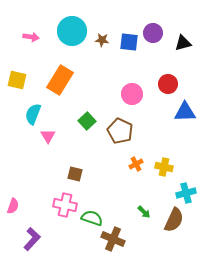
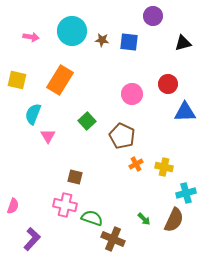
purple circle: moved 17 px up
brown pentagon: moved 2 px right, 5 px down
brown square: moved 3 px down
green arrow: moved 7 px down
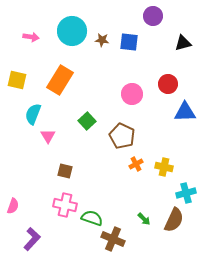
brown square: moved 10 px left, 6 px up
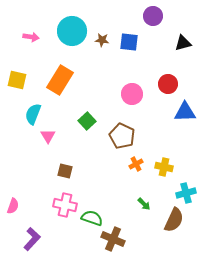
green arrow: moved 15 px up
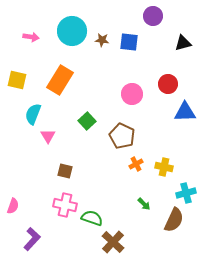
brown cross: moved 3 px down; rotated 20 degrees clockwise
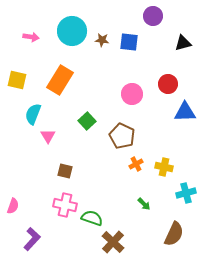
brown semicircle: moved 14 px down
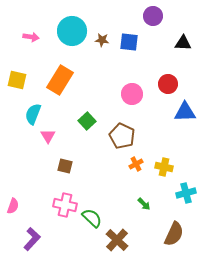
black triangle: rotated 18 degrees clockwise
brown square: moved 5 px up
green semicircle: rotated 25 degrees clockwise
brown cross: moved 4 px right, 2 px up
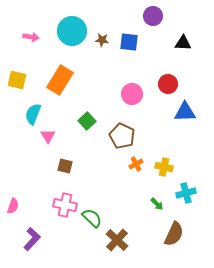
green arrow: moved 13 px right
